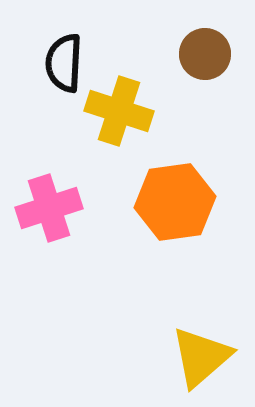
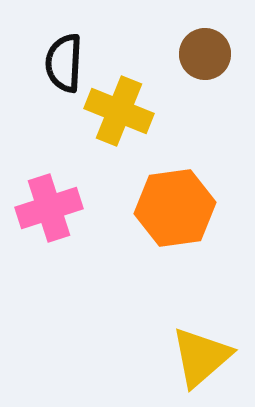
yellow cross: rotated 4 degrees clockwise
orange hexagon: moved 6 px down
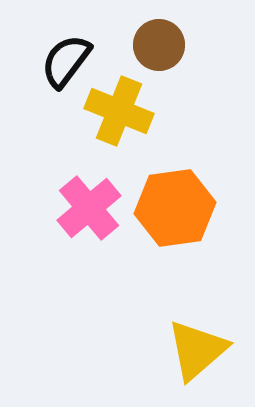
brown circle: moved 46 px left, 9 px up
black semicircle: moved 2 px right, 2 px up; rotated 34 degrees clockwise
pink cross: moved 40 px right; rotated 22 degrees counterclockwise
yellow triangle: moved 4 px left, 7 px up
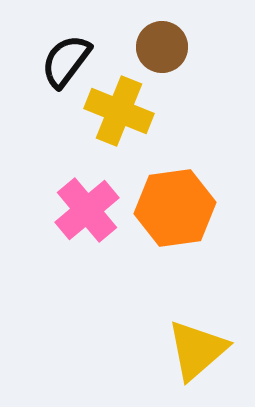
brown circle: moved 3 px right, 2 px down
pink cross: moved 2 px left, 2 px down
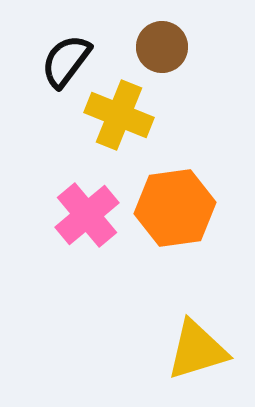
yellow cross: moved 4 px down
pink cross: moved 5 px down
yellow triangle: rotated 24 degrees clockwise
